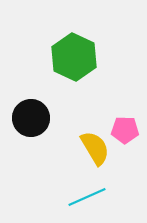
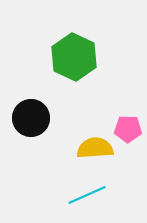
pink pentagon: moved 3 px right, 1 px up
yellow semicircle: rotated 63 degrees counterclockwise
cyan line: moved 2 px up
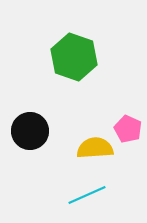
green hexagon: rotated 6 degrees counterclockwise
black circle: moved 1 px left, 13 px down
pink pentagon: rotated 24 degrees clockwise
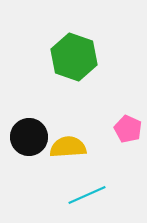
black circle: moved 1 px left, 6 px down
yellow semicircle: moved 27 px left, 1 px up
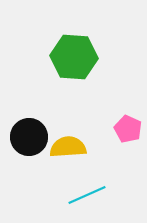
green hexagon: rotated 15 degrees counterclockwise
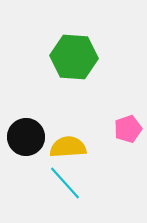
pink pentagon: rotated 28 degrees clockwise
black circle: moved 3 px left
cyan line: moved 22 px left, 12 px up; rotated 72 degrees clockwise
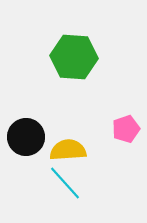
pink pentagon: moved 2 px left
yellow semicircle: moved 3 px down
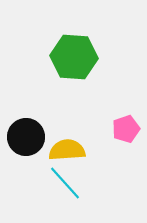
yellow semicircle: moved 1 px left
